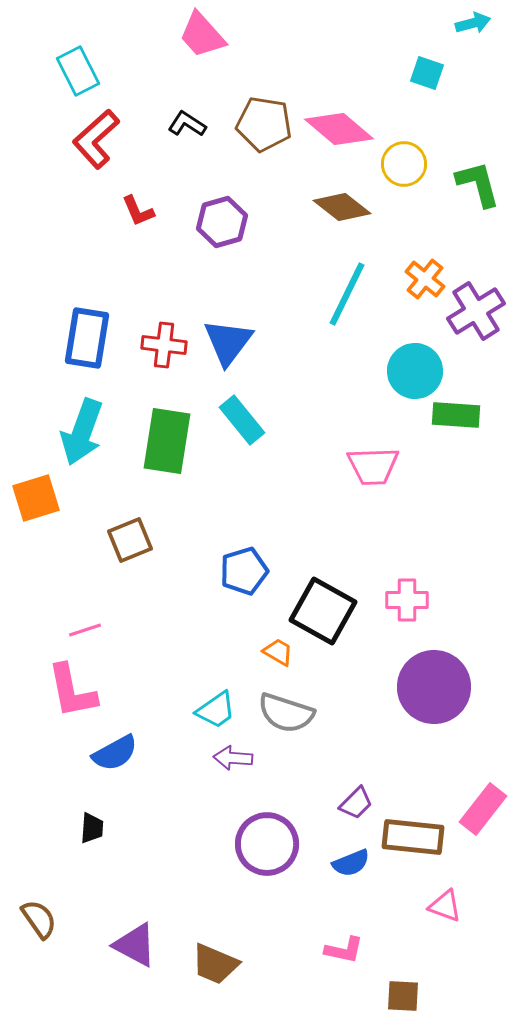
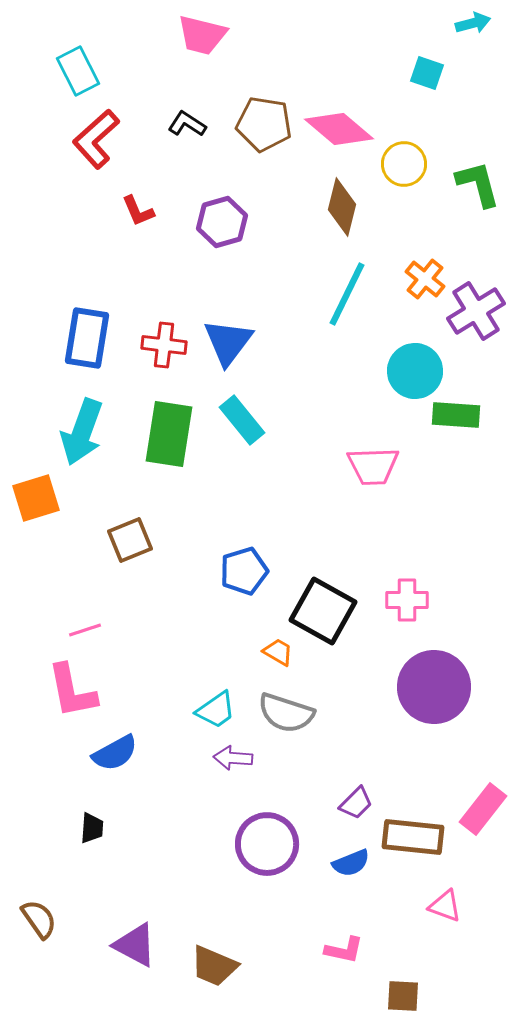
pink trapezoid at (202, 35): rotated 34 degrees counterclockwise
brown diamond at (342, 207): rotated 66 degrees clockwise
green rectangle at (167, 441): moved 2 px right, 7 px up
brown trapezoid at (215, 964): moved 1 px left, 2 px down
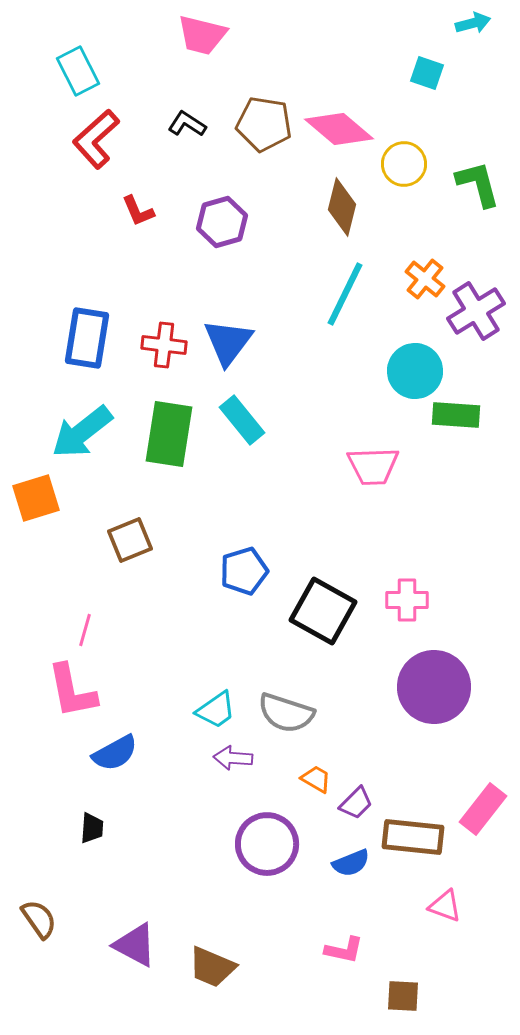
cyan line at (347, 294): moved 2 px left
cyan arrow at (82, 432): rotated 32 degrees clockwise
pink line at (85, 630): rotated 56 degrees counterclockwise
orange trapezoid at (278, 652): moved 38 px right, 127 px down
brown trapezoid at (214, 966): moved 2 px left, 1 px down
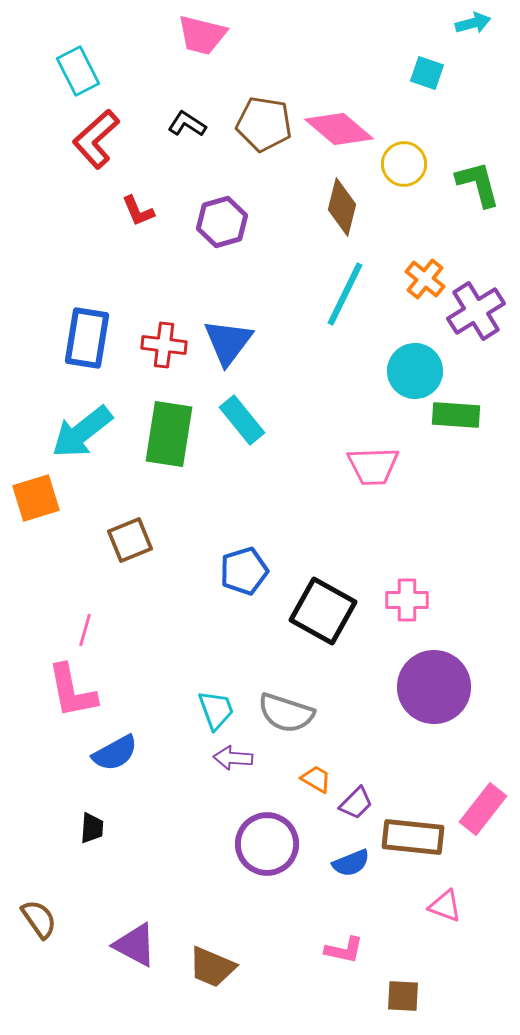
cyan trapezoid at (216, 710): rotated 75 degrees counterclockwise
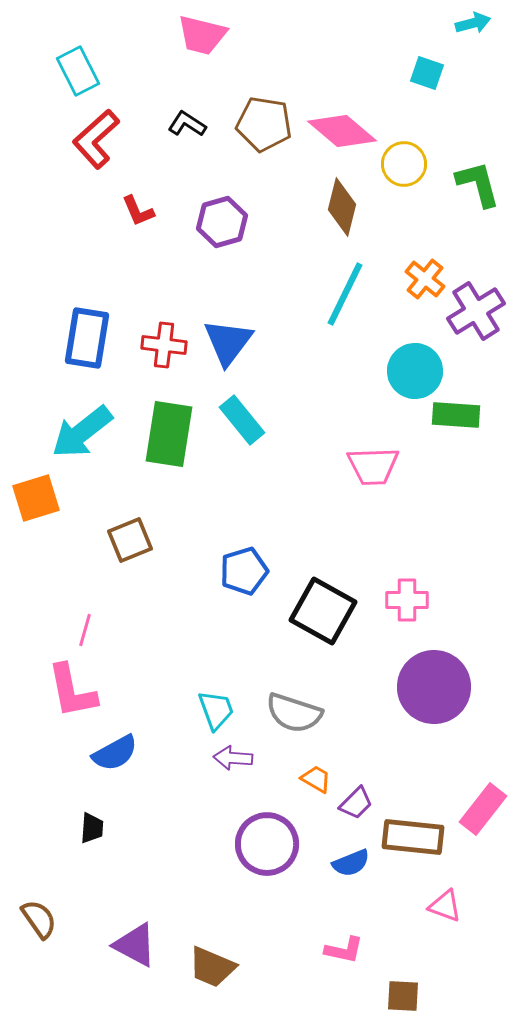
pink diamond at (339, 129): moved 3 px right, 2 px down
gray semicircle at (286, 713): moved 8 px right
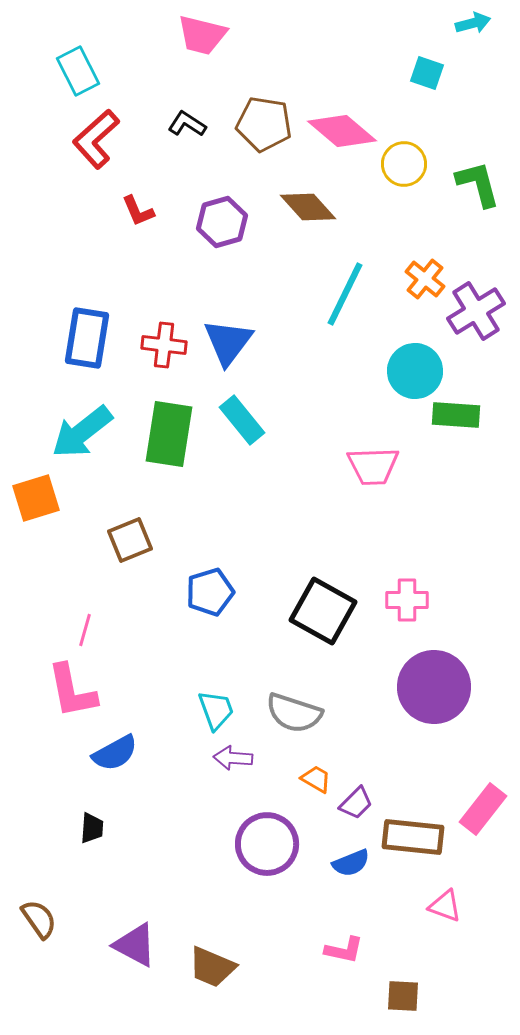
brown diamond at (342, 207): moved 34 px left; rotated 56 degrees counterclockwise
blue pentagon at (244, 571): moved 34 px left, 21 px down
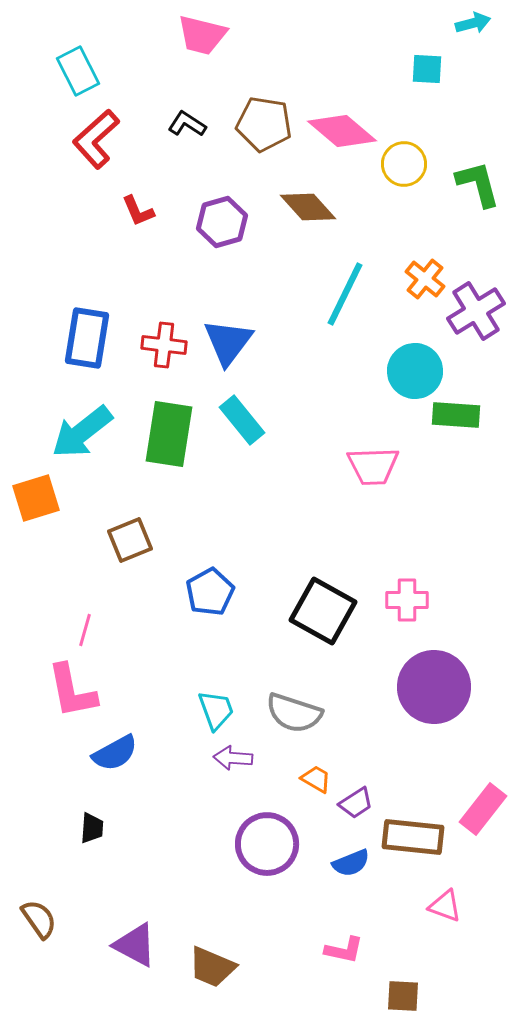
cyan square at (427, 73): moved 4 px up; rotated 16 degrees counterclockwise
blue pentagon at (210, 592): rotated 12 degrees counterclockwise
purple trapezoid at (356, 803): rotated 12 degrees clockwise
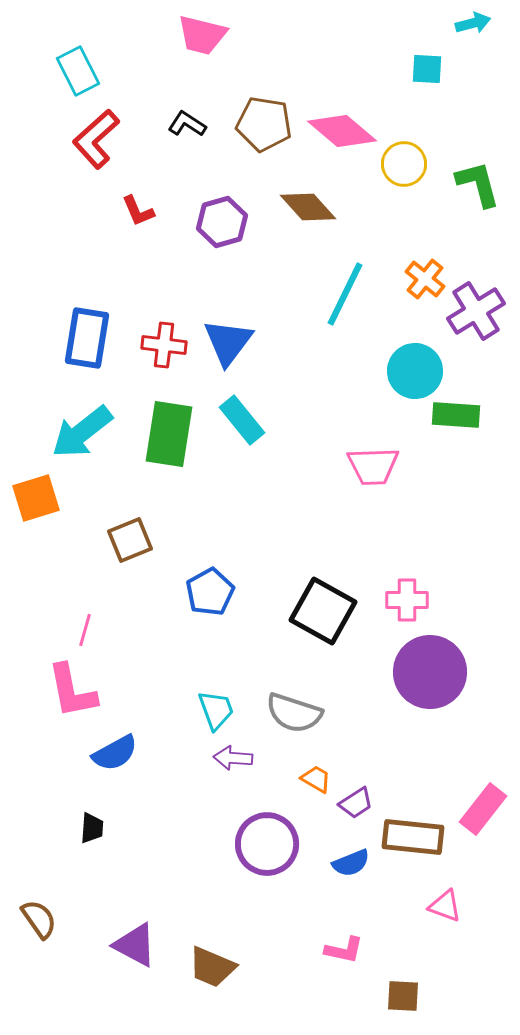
purple circle at (434, 687): moved 4 px left, 15 px up
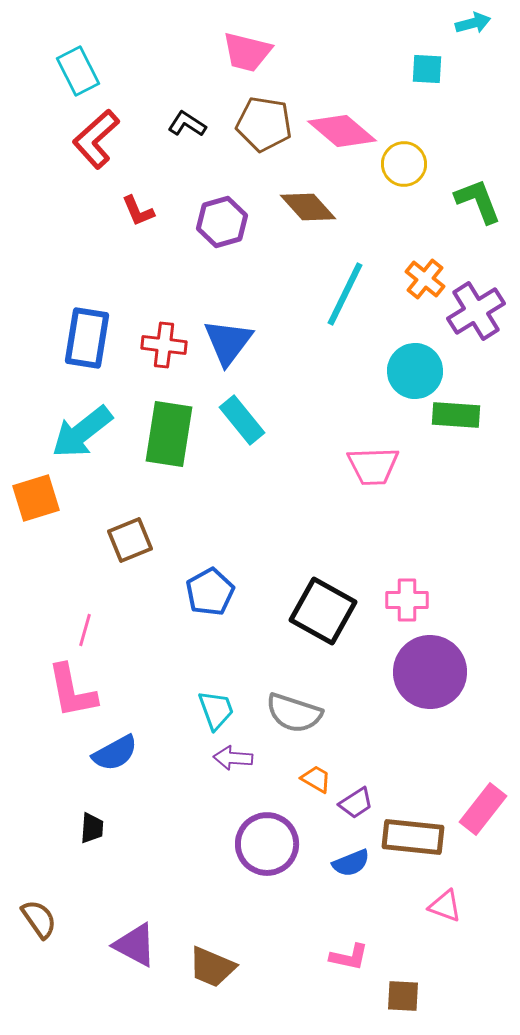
pink trapezoid at (202, 35): moved 45 px right, 17 px down
green L-shape at (478, 184): moved 17 px down; rotated 6 degrees counterclockwise
pink L-shape at (344, 950): moved 5 px right, 7 px down
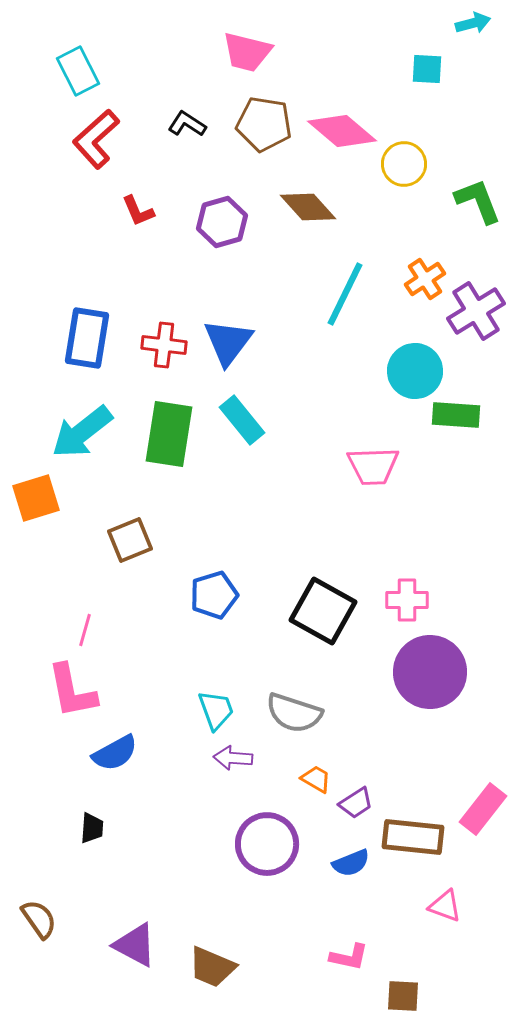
orange cross at (425, 279): rotated 18 degrees clockwise
blue pentagon at (210, 592): moved 4 px right, 3 px down; rotated 12 degrees clockwise
